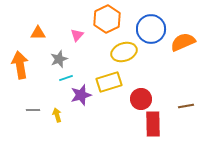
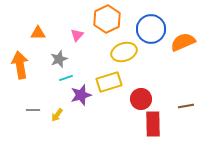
yellow arrow: rotated 128 degrees counterclockwise
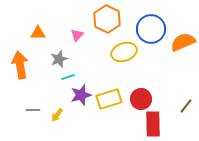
orange hexagon: rotated 8 degrees counterclockwise
cyan line: moved 2 px right, 1 px up
yellow rectangle: moved 17 px down
brown line: rotated 42 degrees counterclockwise
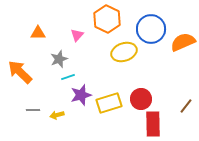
orange arrow: moved 7 px down; rotated 36 degrees counterclockwise
yellow rectangle: moved 4 px down
yellow arrow: rotated 40 degrees clockwise
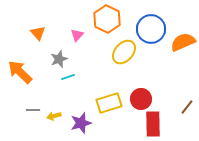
orange triangle: rotated 49 degrees clockwise
yellow ellipse: rotated 30 degrees counterclockwise
purple star: moved 28 px down
brown line: moved 1 px right, 1 px down
yellow arrow: moved 3 px left, 1 px down
